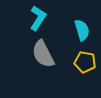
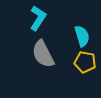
cyan semicircle: moved 6 px down
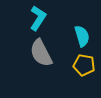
gray semicircle: moved 2 px left, 1 px up
yellow pentagon: moved 1 px left, 3 px down
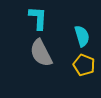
cyan L-shape: rotated 30 degrees counterclockwise
yellow pentagon: rotated 10 degrees clockwise
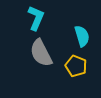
cyan L-shape: moved 2 px left; rotated 20 degrees clockwise
yellow pentagon: moved 8 px left, 1 px down
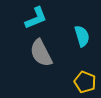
cyan L-shape: rotated 45 degrees clockwise
yellow pentagon: moved 9 px right, 16 px down
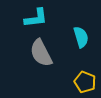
cyan L-shape: rotated 15 degrees clockwise
cyan semicircle: moved 1 px left, 1 px down
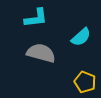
cyan semicircle: rotated 65 degrees clockwise
gray semicircle: rotated 132 degrees clockwise
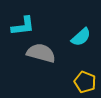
cyan L-shape: moved 13 px left, 8 px down
